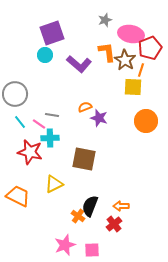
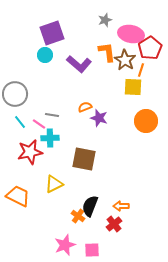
red pentagon: rotated 10 degrees counterclockwise
red star: rotated 25 degrees counterclockwise
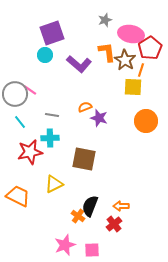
pink line: moved 9 px left, 34 px up
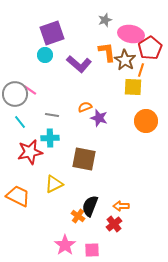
pink star: rotated 15 degrees counterclockwise
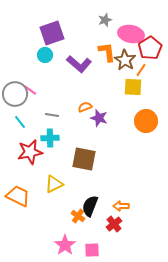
orange line: rotated 16 degrees clockwise
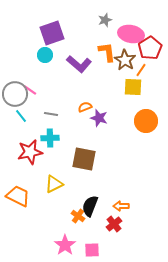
gray line: moved 1 px left, 1 px up
cyan line: moved 1 px right, 6 px up
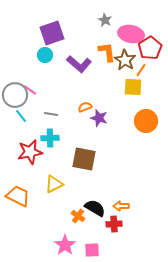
gray star: rotated 24 degrees counterclockwise
gray circle: moved 1 px down
black semicircle: moved 5 px right, 2 px down; rotated 100 degrees clockwise
red cross: rotated 35 degrees clockwise
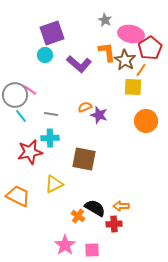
purple star: moved 3 px up
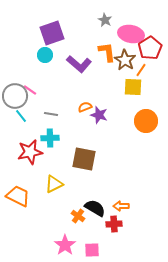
gray circle: moved 1 px down
